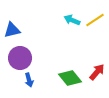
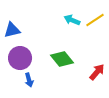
green diamond: moved 8 px left, 19 px up
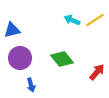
blue arrow: moved 2 px right, 5 px down
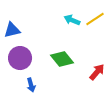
yellow line: moved 1 px up
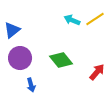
blue triangle: rotated 24 degrees counterclockwise
green diamond: moved 1 px left, 1 px down
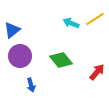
cyan arrow: moved 1 px left, 3 px down
purple circle: moved 2 px up
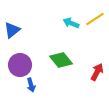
purple circle: moved 9 px down
red arrow: rotated 12 degrees counterclockwise
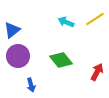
cyan arrow: moved 5 px left, 1 px up
purple circle: moved 2 px left, 9 px up
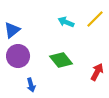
yellow line: rotated 12 degrees counterclockwise
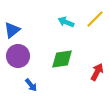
green diamond: moved 1 px right, 1 px up; rotated 60 degrees counterclockwise
blue arrow: rotated 24 degrees counterclockwise
